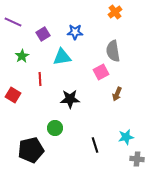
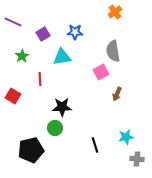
red square: moved 1 px down
black star: moved 8 px left, 8 px down
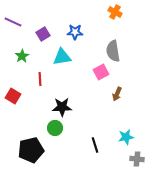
orange cross: rotated 24 degrees counterclockwise
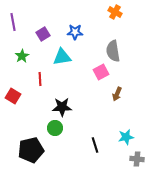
purple line: rotated 54 degrees clockwise
